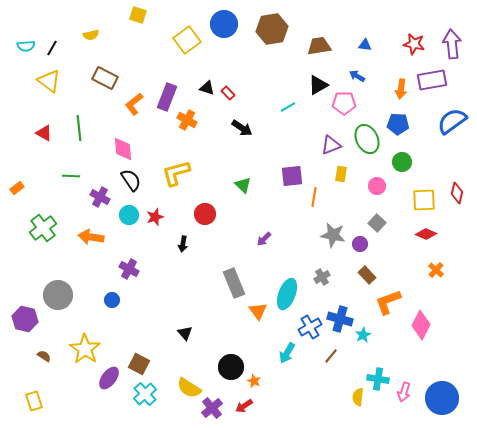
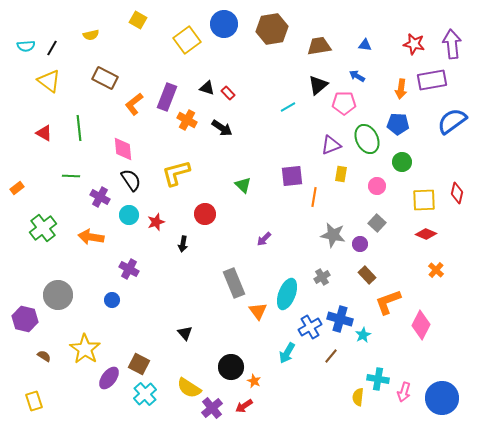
yellow square at (138, 15): moved 5 px down; rotated 12 degrees clockwise
black triangle at (318, 85): rotated 10 degrees counterclockwise
black arrow at (242, 128): moved 20 px left
red star at (155, 217): moved 1 px right, 5 px down
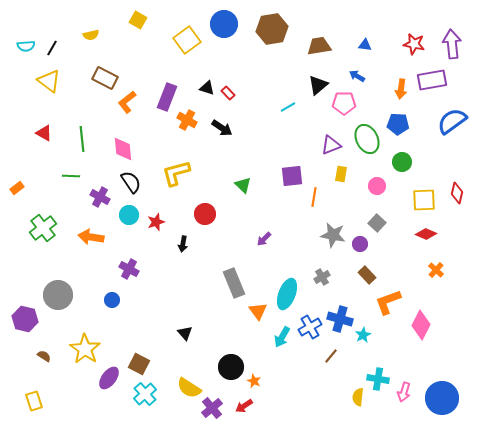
orange L-shape at (134, 104): moved 7 px left, 2 px up
green line at (79, 128): moved 3 px right, 11 px down
black semicircle at (131, 180): moved 2 px down
cyan arrow at (287, 353): moved 5 px left, 16 px up
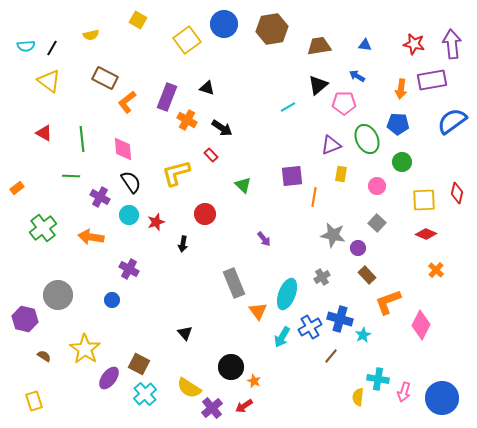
red rectangle at (228, 93): moved 17 px left, 62 px down
purple arrow at (264, 239): rotated 84 degrees counterclockwise
purple circle at (360, 244): moved 2 px left, 4 px down
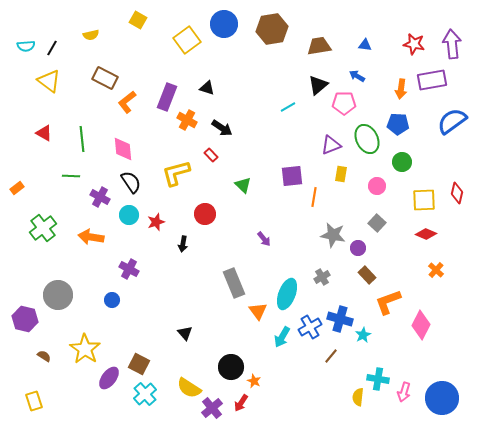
red arrow at (244, 406): moved 3 px left, 3 px up; rotated 24 degrees counterclockwise
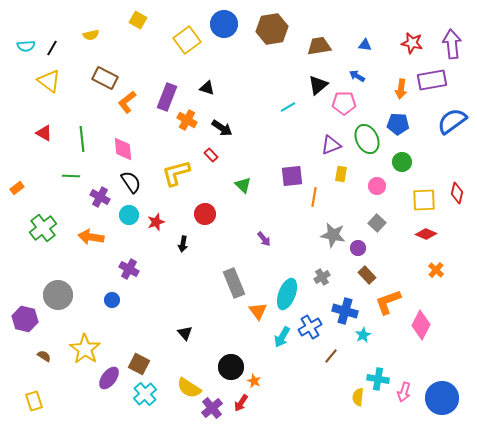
red star at (414, 44): moved 2 px left, 1 px up
blue cross at (340, 319): moved 5 px right, 8 px up
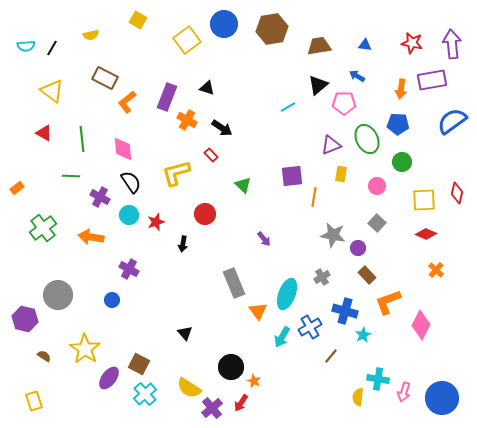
yellow triangle at (49, 81): moved 3 px right, 10 px down
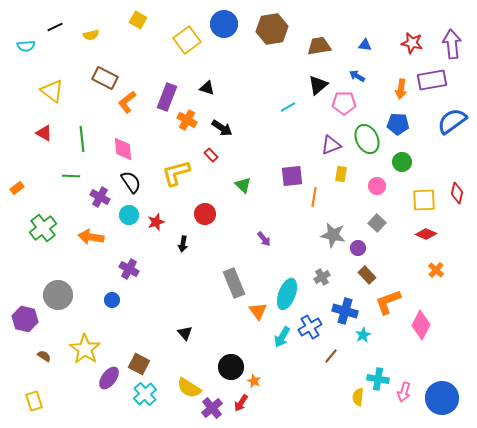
black line at (52, 48): moved 3 px right, 21 px up; rotated 35 degrees clockwise
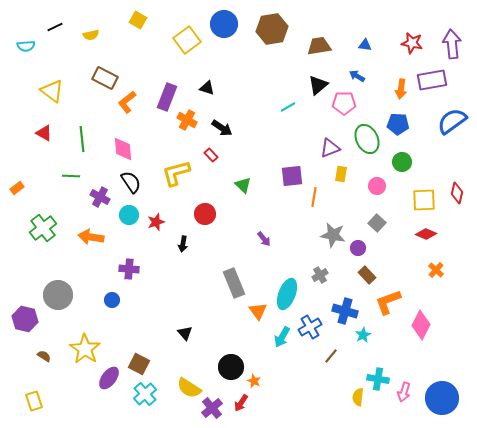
purple triangle at (331, 145): moved 1 px left, 3 px down
purple cross at (129, 269): rotated 24 degrees counterclockwise
gray cross at (322, 277): moved 2 px left, 2 px up
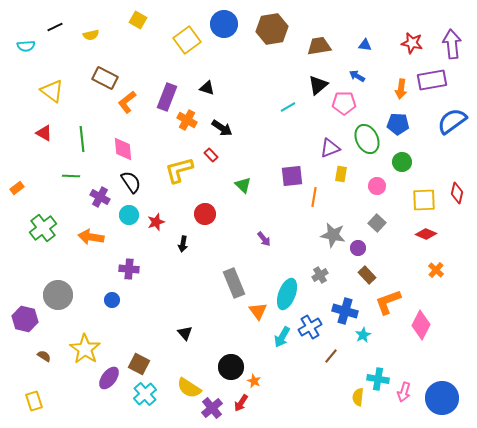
yellow L-shape at (176, 173): moved 3 px right, 3 px up
